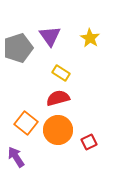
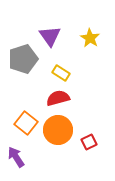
gray pentagon: moved 5 px right, 11 px down
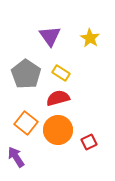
gray pentagon: moved 3 px right, 15 px down; rotated 20 degrees counterclockwise
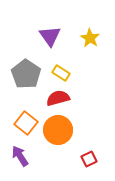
red square: moved 17 px down
purple arrow: moved 4 px right, 1 px up
